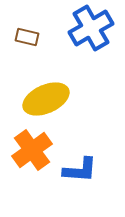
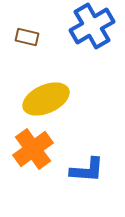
blue cross: moved 1 px right, 2 px up
orange cross: moved 1 px right, 1 px up
blue L-shape: moved 7 px right
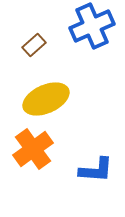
blue cross: rotated 6 degrees clockwise
brown rectangle: moved 7 px right, 8 px down; rotated 55 degrees counterclockwise
blue L-shape: moved 9 px right
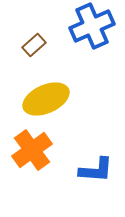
orange cross: moved 1 px left, 1 px down
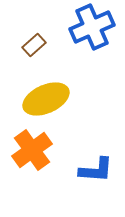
blue cross: moved 1 px down
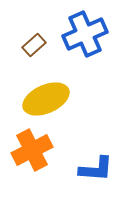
blue cross: moved 7 px left, 7 px down
orange cross: rotated 9 degrees clockwise
blue L-shape: moved 1 px up
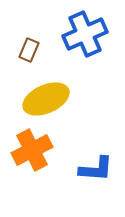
brown rectangle: moved 5 px left, 5 px down; rotated 25 degrees counterclockwise
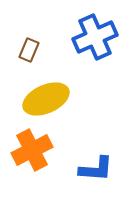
blue cross: moved 10 px right, 3 px down
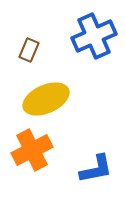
blue cross: moved 1 px left, 1 px up
blue L-shape: rotated 15 degrees counterclockwise
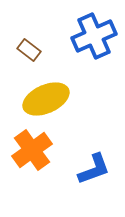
brown rectangle: rotated 75 degrees counterclockwise
orange cross: rotated 9 degrees counterclockwise
blue L-shape: moved 2 px left; rotated 9 degrees counterclockwise
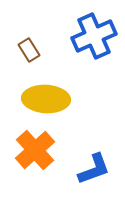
brown rectangle: rotated 20 degrees clockwise
yellow ellipse: rotated 27 degrees clockwise
orange cross: moved 3 px right; rotated 6 degrees counterclockwise
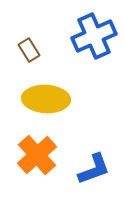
orange cross: moved 2 px right, 5 px down
